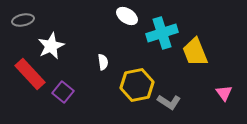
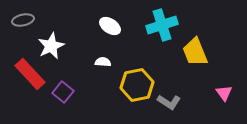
white ellipse: moved 17 px left, 10 px down
cyan cross: moved 8 px up
white semicircle: rotated 77 degrees counterclockwise
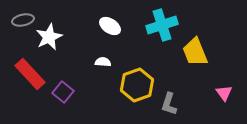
white star: moved 2 px left, 9 px up
yellow hexagon: rotated 8 degrees counterclockwise
gray L-shape: moved 2 px down; rotated 75 degrees clockwise
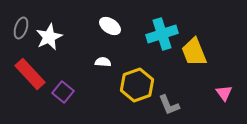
gray ellipse: moved 2 px left, 8 px down; rotated 60 degrees counterclockwise
cyan cross: moved 9 px down
yellow trapezoid: moved 1 px left
gray L-shape: moved 1 px down; rotated 40 degrees counterclockwise
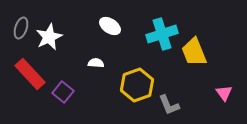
white semicircle: moved 7 px left, 1 px down
